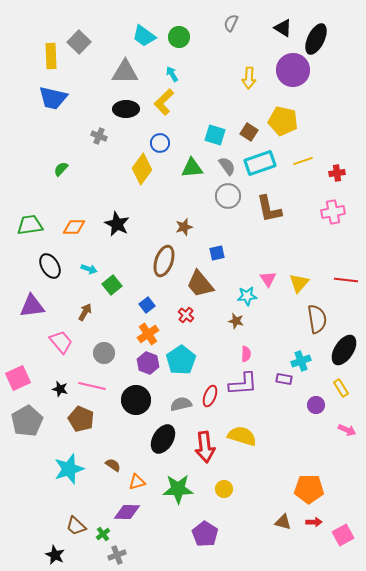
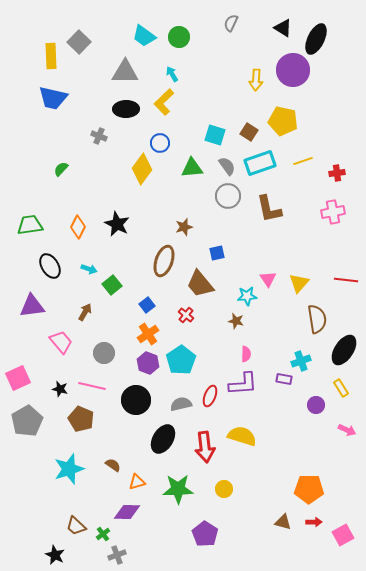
yellow arrow at (249, 78): moved 7 px right, 2 px down
orange diamond at (74, 227): moved 4 px right; rotated 65 degrees counterclockwise
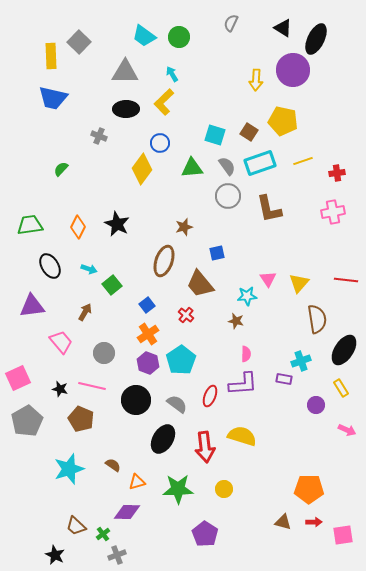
gray semicircle at (181, 404): moved 4 px left; rotated 50 degrees clockwise
pink square at (343, 535): rotated 20 degrees clockwise
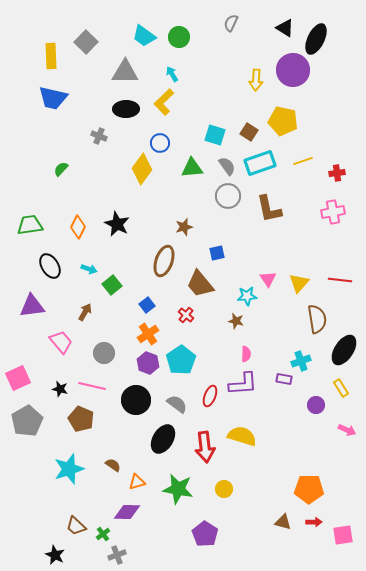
black triangle at (283, 28): moved 2 px right
gray square at (79, 42): moved 7 px right
red line at (346, 280): moved 6 px left
green star at (178, 489): rotated 12 degrees clockwise
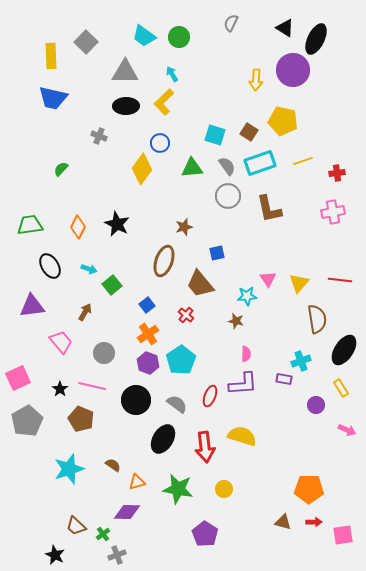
black ellipse at (126, 109): moved 3 px up
black star at (60, 389): rotated 21 degrees clockwise
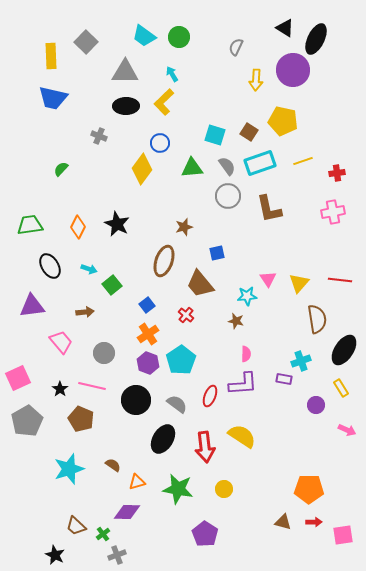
gray semicircle at (231, 23): moved 5 px right, 24 px down
brown arrow at (85, 312): rotated 54 degrees clockwise
yellow semicircle at (242, 436): rotated 16 degrees clockwise
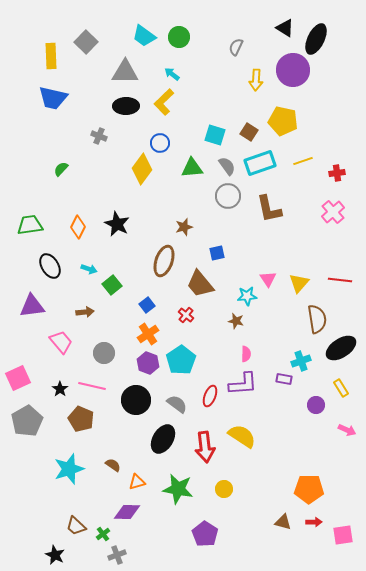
cyan arrow at (172, 74): rotated 21 degrees counterclockwise
pink cross at (333, 212): rotated 30 degrees counterclockwise
black ellipse at (344, 350): moved 3 px left, 2 px up; rotated 24 degrees clockwise
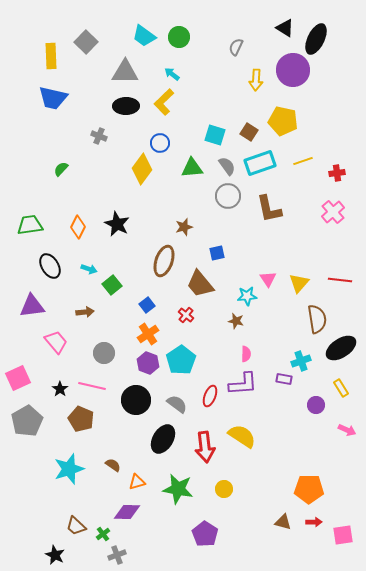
pink trapezoid at (61, 342): moved 5 px left
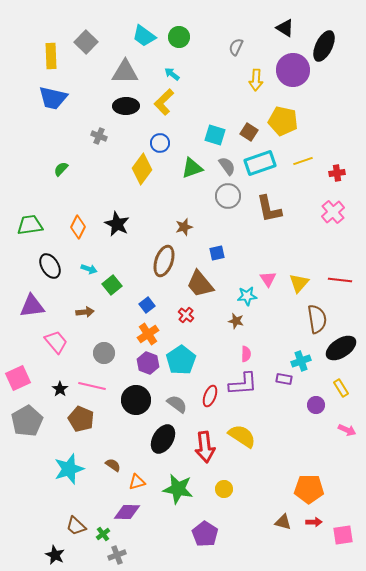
black ellipse at (316, 39): moved 8 px right, 7 px down
green triangle at (192, 168): rotated 15 degrees counterclockwise
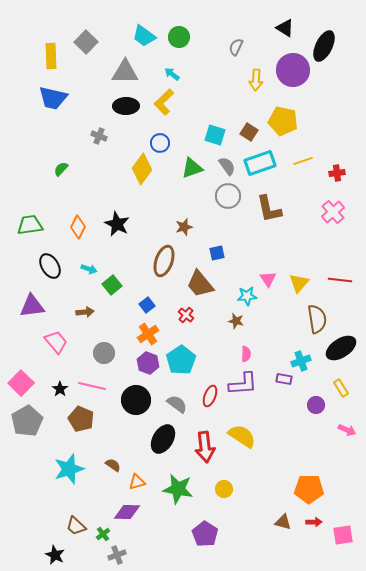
pink square at (18, 378): moved 3 px right, 5 px down; rotated 20 degrees counterclockwise
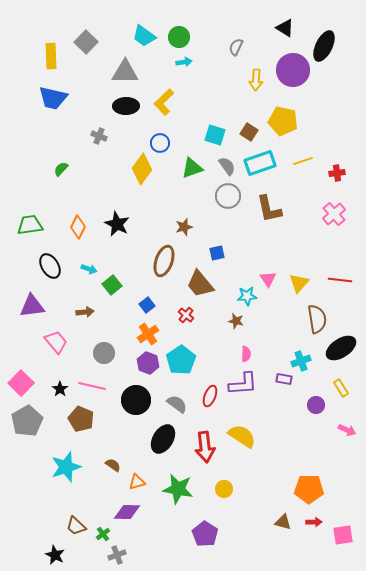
cyan arrow at (172, 74): moved 12 px right, 12 px up; rotated 133 degrees clockwise
pink cross at (333, 212): moved 1 px right, 2 px down
cyan star at (69, 469): moved 3 px left, 2 px up
